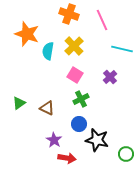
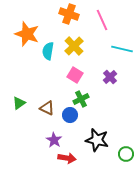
blue circle: moved 9 px left, 9 px up
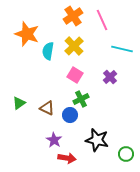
orange cross: moved 4 px right, 2 px down; rotated 36 degrees clockwise
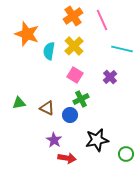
cyan semicircle: moved 1 px right
green triangle: rotated 24 degrees clockwise
black star: rotated 25 degrees counterclockwise
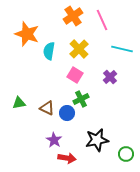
yellow cross: moved 5 px right, 3 px down
blue circle: moved 3 px left, 2 px up
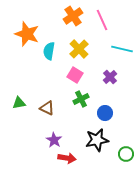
blue circle: moved 38 px right
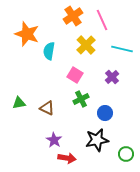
yellow cross: moved 7 px right, 4 px up
purple cross: moved 2 px right
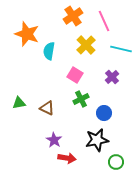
pink line: moved 2 px right, 1 px down
cyan line: moved 1 px left
blue circle: moved 1 px left
green circle: moved 10 px left, 8 px down
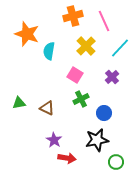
orange cross: rotated 18 degrees clockwise
yellow cross: moved 1 px down
cyan line: moved 1 px left, 1 px up; rotated 60 degrees counterclockwise
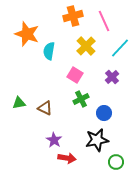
brown triangle: moved 2 px left
